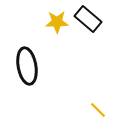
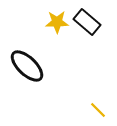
black rectangle: moved 1 px left, 3 px down
black ellipse: rotated 36 degrees counterclockwise
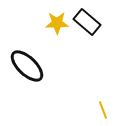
yellow star: moved 1 px down
yellow line: moved 5 px right; rotated 24 degrees clockwise
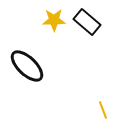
yellow star: moved 3 px left, 3 px up
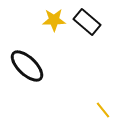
yellow line: rotated 18 degrees counterclockwise
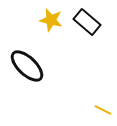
yellow star: moved 3 px left; rotated 15 degrees clockwise
yellow line: rotated 24 degrees counterclockwise
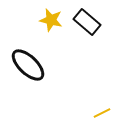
black ellipse: moved 1 px right, 1 px up
yellow line: moved 1 px left, 3 px down; rotated 54 degrees counterclockwise
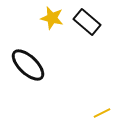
yellow star: moved 1 px right, 2 px up
